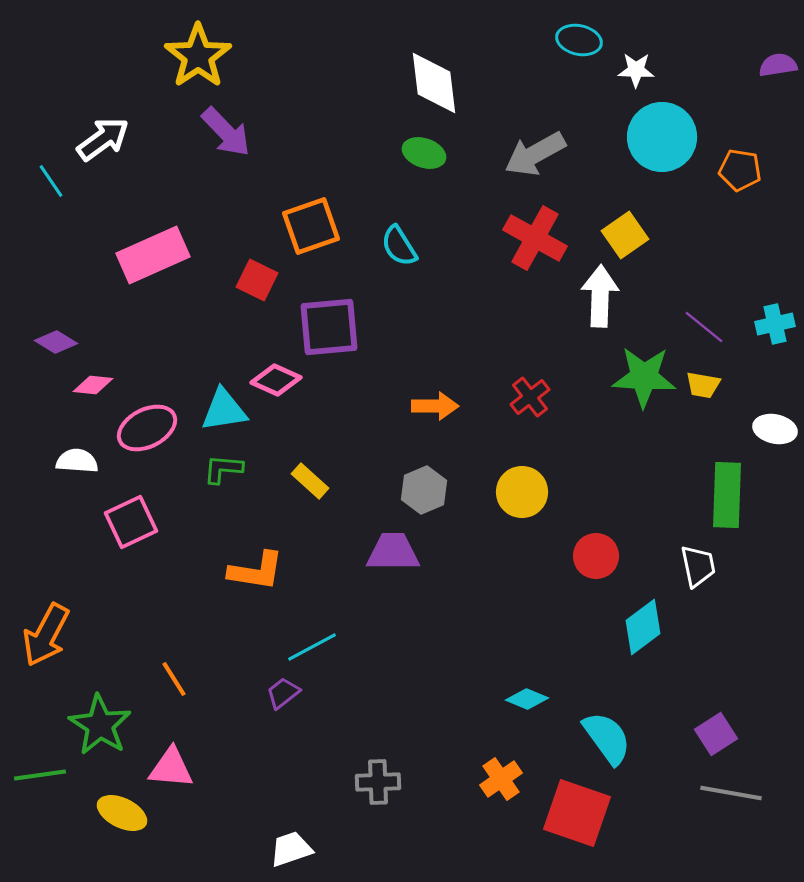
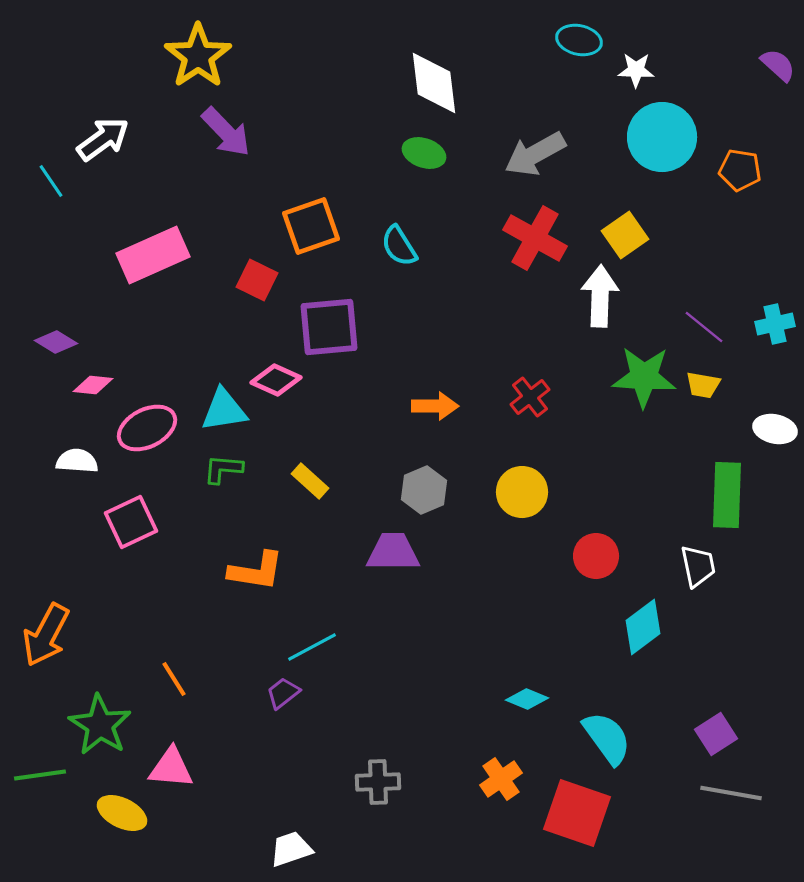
purple semicircle at (778, 65): rotated 51 degrees clockwise
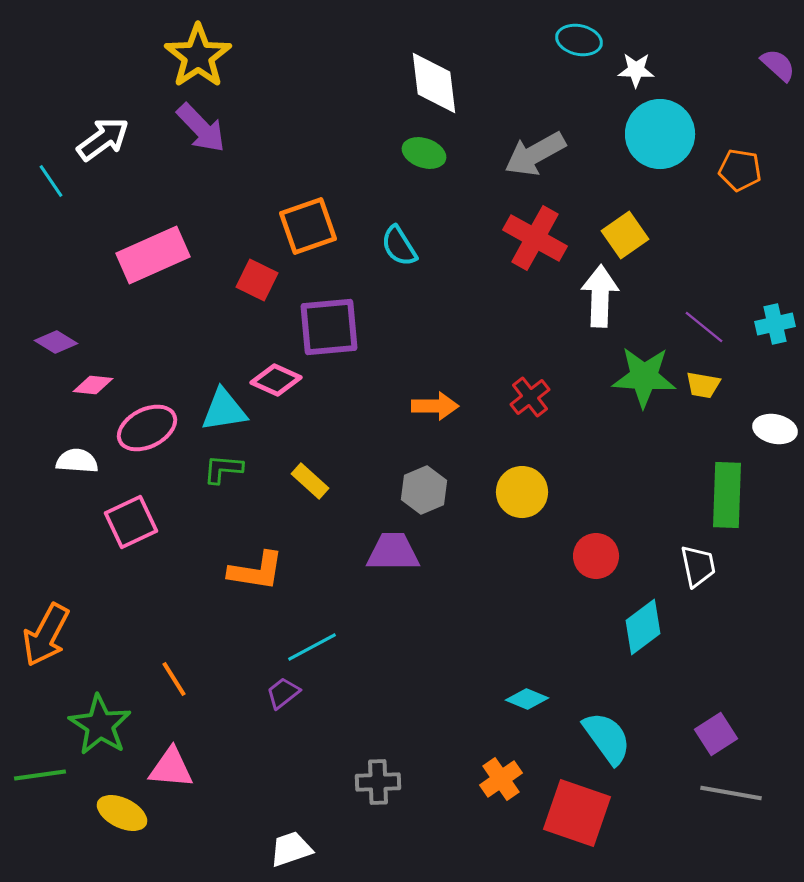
purple arrow at (226, 132): moved 25 px left, 4 px up
cyan circle at (662, 137): moved 2 px left, 3 px up
orange square at (311, 226): moved 3 px left
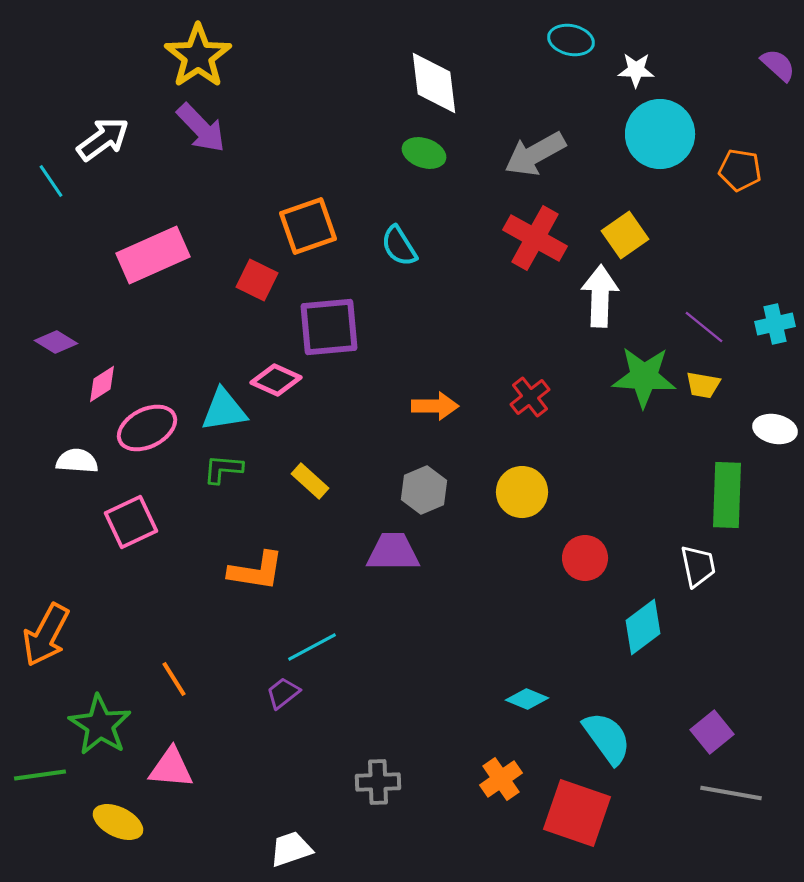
cyan ellipse at (579, 40): moved 8 px left
pink diamond at (93, 385): moved 9 px right, 1 px up; rotated 39 degrees counterclockwise
red circle at (596, 556): moved 11 px left, 2 px down
purple square at (716, 734): moved 4 px left, 2 px up; rotated 6 degrees counterclockwise
yellow ellipse at (122, 813): moved 4 px left, 9 px down
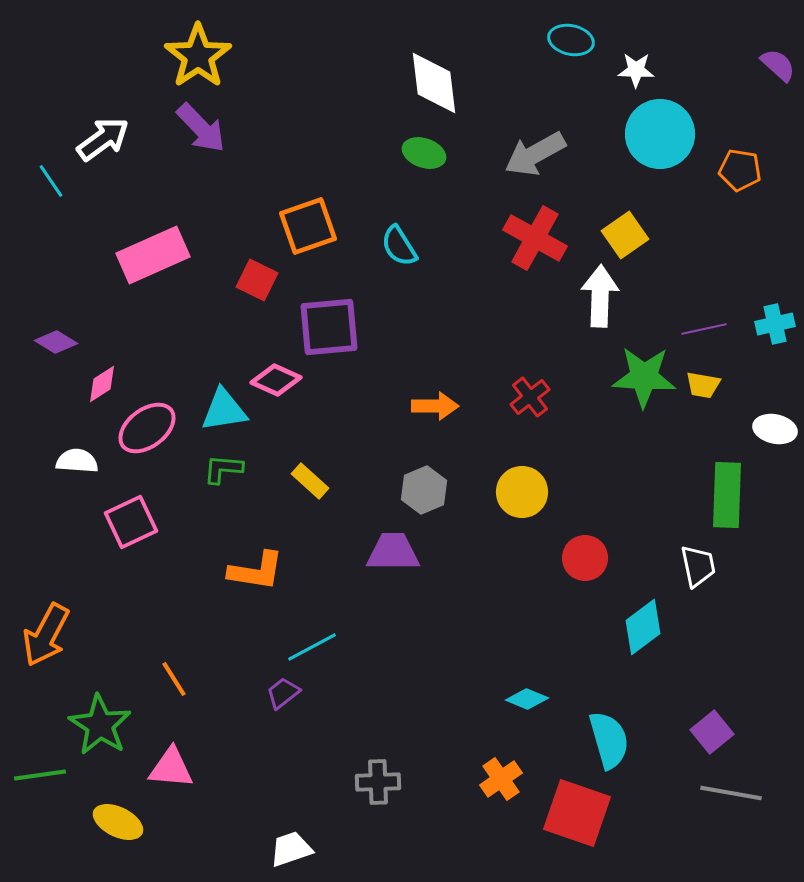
purple line at (704, 327): moved 2 px down; rotated 51 degrees counterclockwise
pink ellipse at (147, 428): rotated 10 degrees counterclockwise
cyan semicircle at (607, 738): moved 2 px right, 2 px down; rotated 20 degrees clockwise
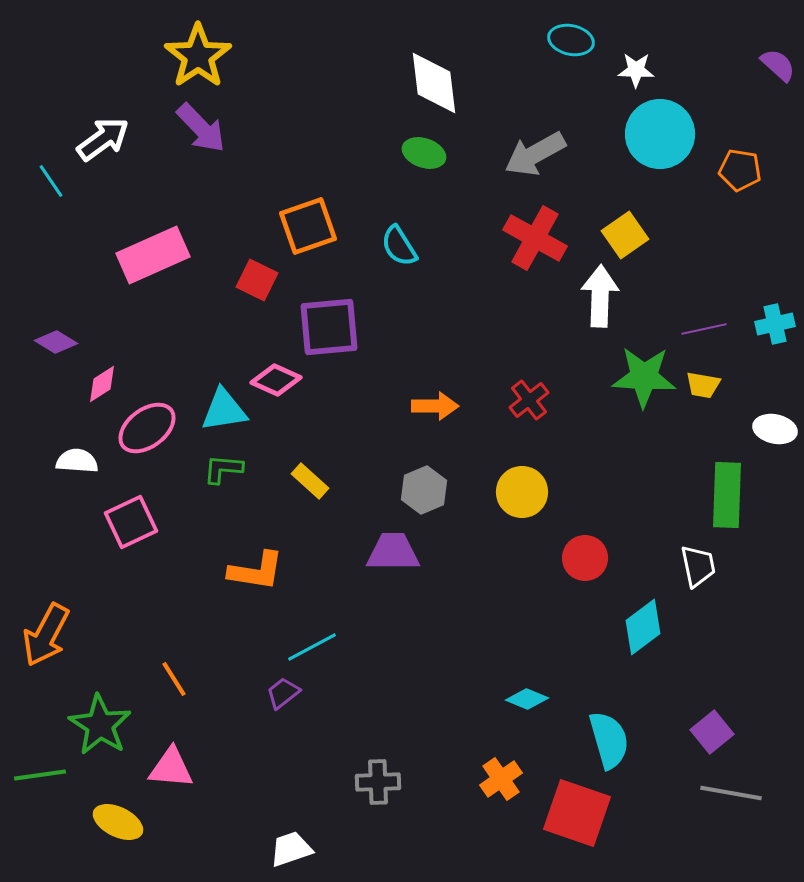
red cross at (530, 397): moved 1 px left, 3 px down
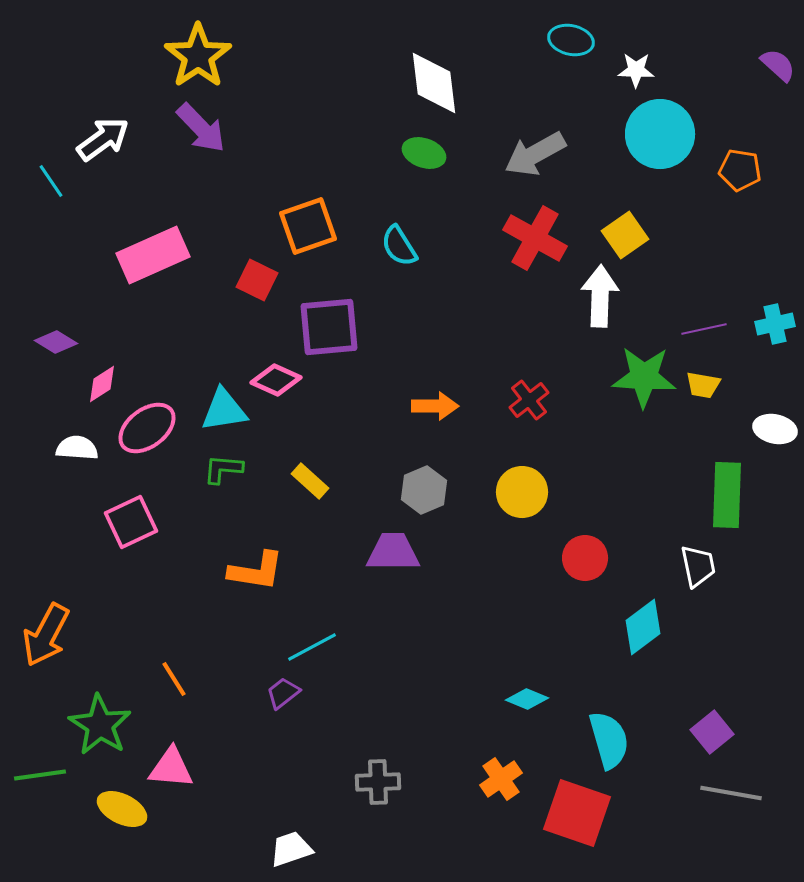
white semicircle at (77, 461): moved 13 px up
yellow ellipse at (118, 822): moved 4 px right, 13 px up
